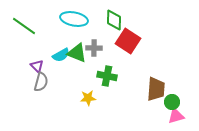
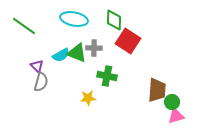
brown trapezoid: moved 1 px right, 1 px down
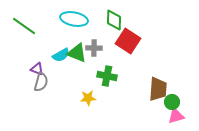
purple triangle: moved 3 px down; rotated 24 degrees counterclockwise
brown trapezoid: moved 1 px right, 1 px up
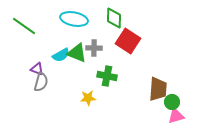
green diamond: moved 2 px up
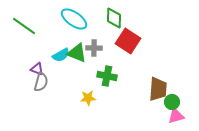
cyan ellipse: rotated 24 degrees clockwise
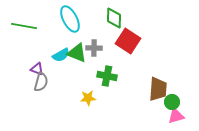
cyan ellipse: moved 4 px left; rotated 28 degrees clockwise
green line: rotated 25 degrees counterclockwise
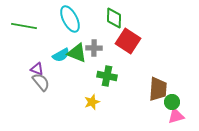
gray semicircle: rotated 54 degrees counterclockwise
yellow star: moved 4 px right, 4 px down; rotated 14 degrees counterclockwise
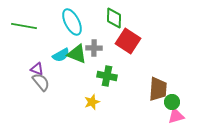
cyan ellipse: moved 2 px right, 3 px down
green triangle: moved 1 px down
